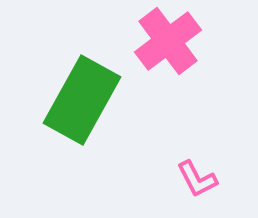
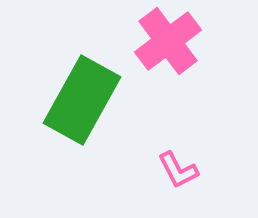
pink L-shape: moved 19 px left, 9 px up
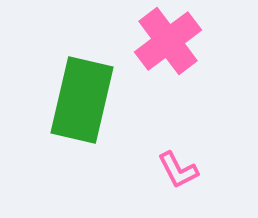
green rectangle: rotated 16 degrees counterclockwise
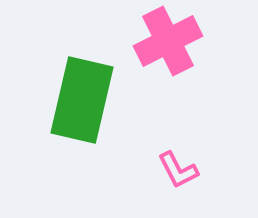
pink cross: rotated 10 degrees clockwise
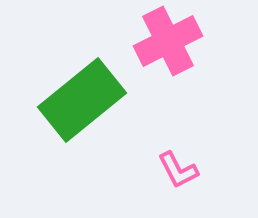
green rectangle: rotated 38 degrees clockwise
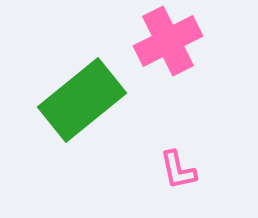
pink L-shape: rotated 15 degrees clockwise
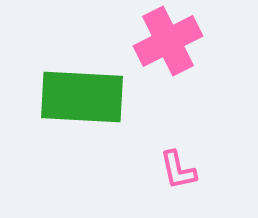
green rectangle: moved 3 px up; rotated 42 degrees clockwise
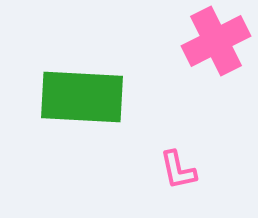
pink cross: moved 48 px right
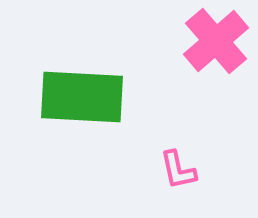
pink cross: rotated 14 degrees counterclockwise
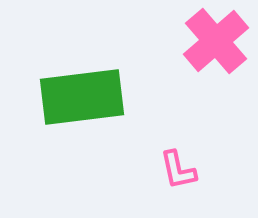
green rectangle: rotated 10 degrees counterclockwise
